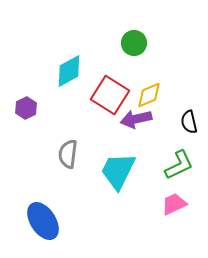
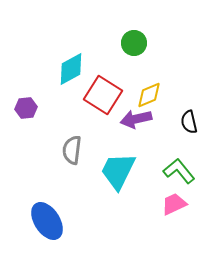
cyan diamond: moved 2 px right, 2 px up
red square: moved 7 px left
purple hexagon: rotated 20 degrees clockwise
gray semicircle: moved 4 px right, 4 px up
green L-shape: moved 6 px down; rotated 104 degrees counterclockwise
blue ellipse: moved 4 px right
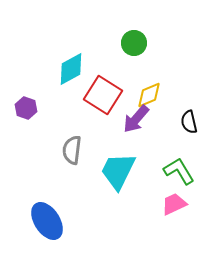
purple hexagon: rotated 25 degrees clockwise
purple arrow: rotated 36 degrees counterclockwise
green L-shape: rotated 8 degrees clockwise
